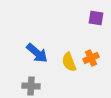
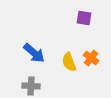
purple square: moved 12 px left
blue arrow: moved 3 px left
orange cross: rotated 28 degrees counterclockwise
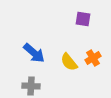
purple square: moved 1 px left, 1 px down
orange cross: moved 2 px right; rotated 21 degrees clockwise
yellow semicircle: rotated 18 degrees counterclockwise
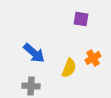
purple square: moved 2 px left
yellow semicircle: moved 6 px down; rotated 120 degrees counterclockwise
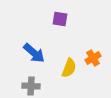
purple square: moved 21 px left
